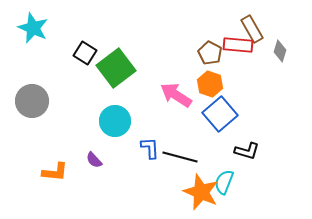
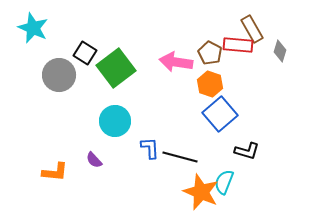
pink arrow: moved 33 px up; rotated 24 degrees counterclockwise
gray circle: moved 27 px right, 26 px up
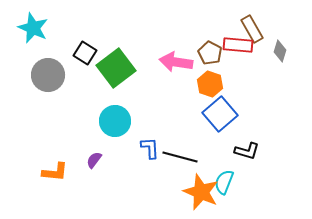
gray circle: moved 11 px left
purple semicircle: rotated 78 degrees clockwise
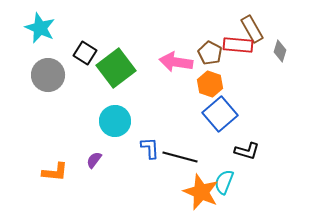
cyan star: moved 7 px right
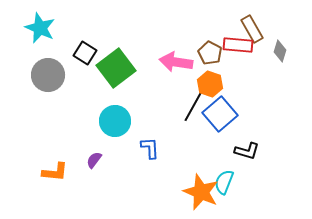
black line: moved 14 px right, 52 px up; rotated 76 degrees counterclockwise
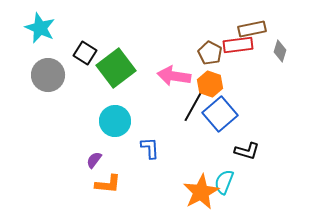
brown rectangle: rotated 72 degrees counterclockwise
red rectangle: rotated 12 degrees counterclockwise
pink arrow: moved 2 px left, 14 px down
orange L-shape: moved 53 px right, 12 px down
orange star: rotated 21 degrees clockwise
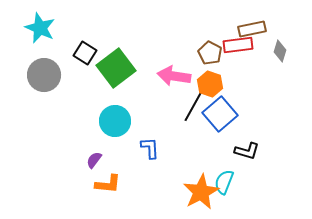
gray circle: moved 4 px left
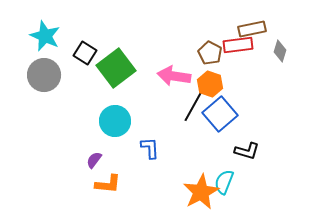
cyan star: moved 5 px right, 8 px down
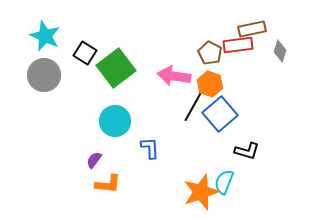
orange star: rotated 9 degrees clockwise
